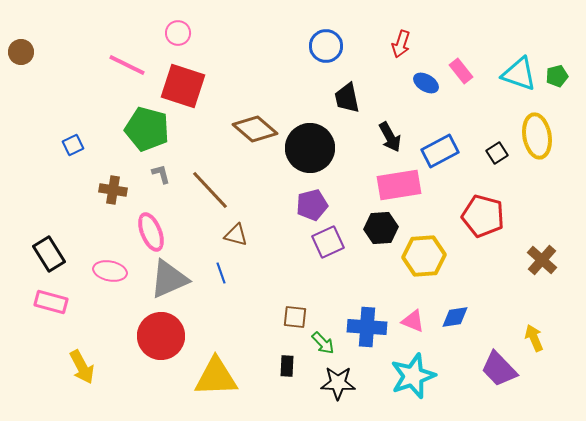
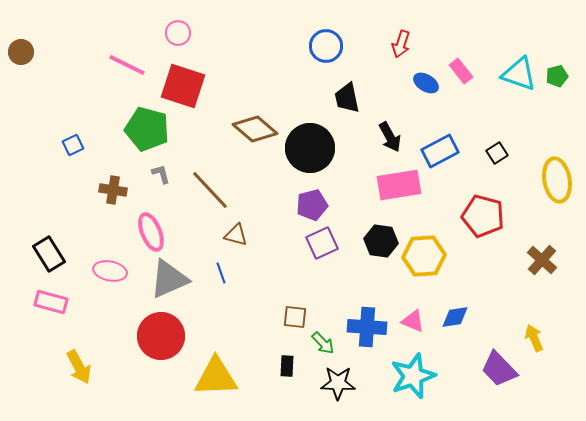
yellow ellipse at (537, 136): moved 20 px right, 44 px down
black hexagon at (381, 228): moved 13 px down; rotated 12 degrees clockwise
purple square at (328, 242): moved 6 px left, 1 px down
yellow arrow at (82, 367): moved 3 px left
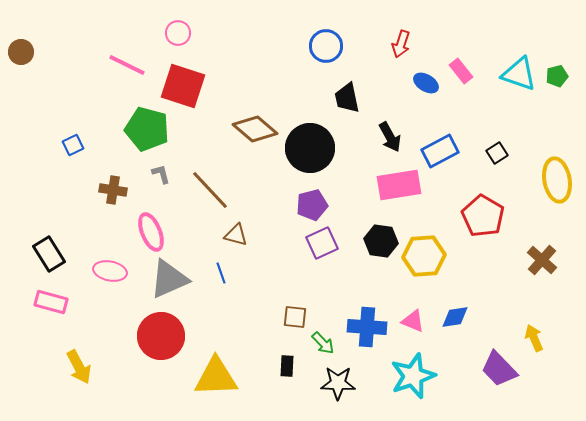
red pentagon at (483, 216): rotated 15 degrees clockwise
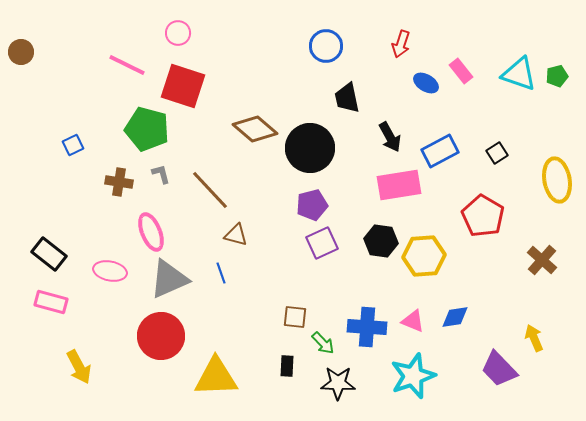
brown cross at (113, 190): moved 6 px right, 8 px up
black rectangle at (49, 254): rotated 20 degrees counterclockwise
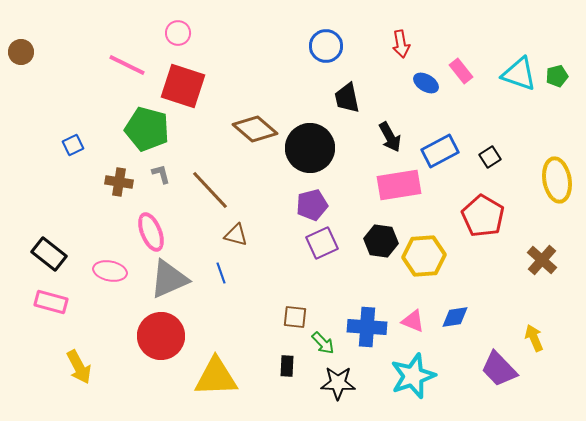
red arrow at (401, 44): rotated 28 degrees counterclockwise
black square at (497, 153): moved 7 px left, 4 px down
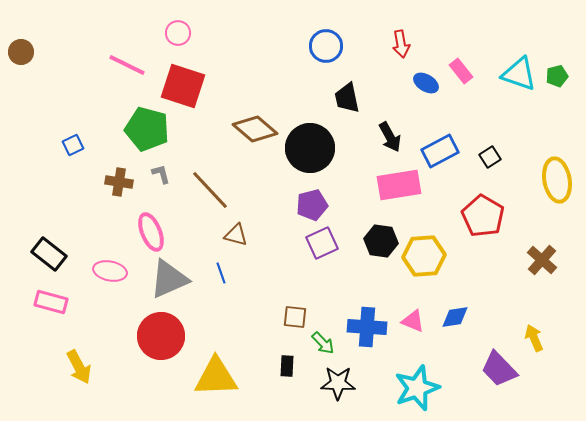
cyan star at (413, 376): moved 4 px right, 12 px down
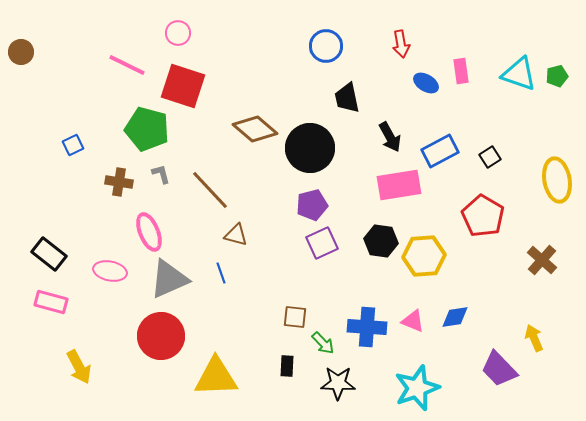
pink rectangle at (461, 71): rotated 30 degrees clockwise
pink ellipse at (151, 232): moved 2 px left
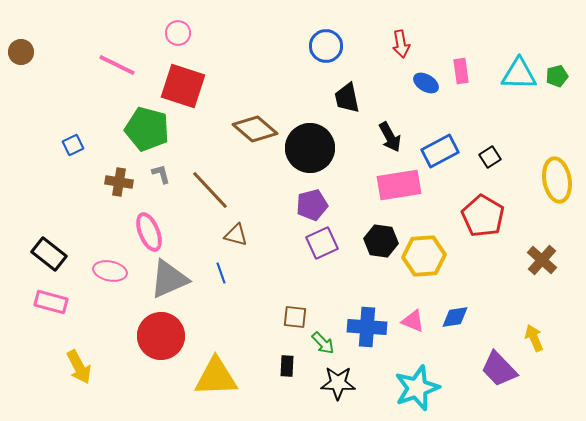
pink line at (127, 65): moved 10 px left
cyan triangle at (519, 74): rotated 18 degrees counterclockwise
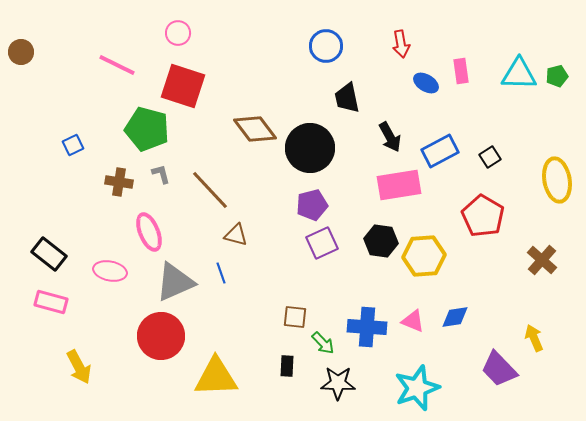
brown diamond at (255, 129): rotated 12 degrees clockwise
gray triangle at (169, 279): moved 6 px right, 3 px down
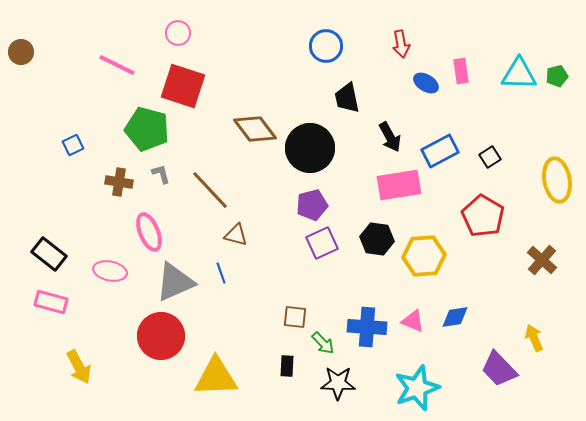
black hexagon at (381, 241): moved 4 px left, 2 px up
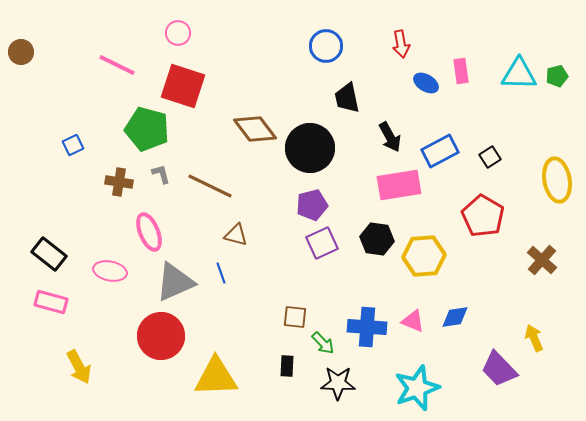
brown line at (210, 190): moved 4 px up; rotated 21 degrees counterclockwise
